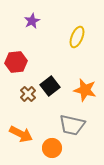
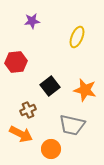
purple star: rotated 21 degrees clockwise
brown cross: moved 16 px down; rotated 21 degrees clockwise
orange circle: moved 1 px left, 1 px down
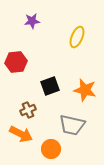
black square: rotated 18 degrees clockwise
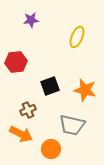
purple star: moved 1 px left, 1 px up
